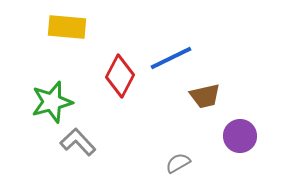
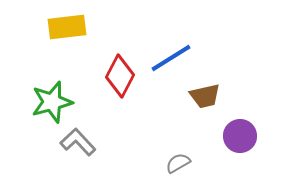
yellow rectangle: rotated 12 degrees counterclockwise
blue line: rotated 6 degrees counterclockwise
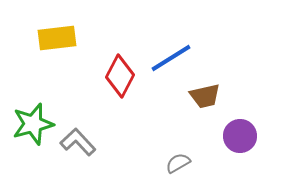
yellow rectangle: moved 10 px left, 11 px down
green star: moved 19 px left, 22 px down
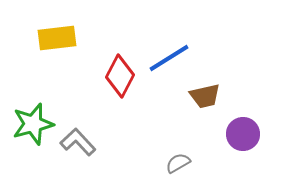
blue line: moved 2 px left
purple circle: moved 3 px right, 2 px up
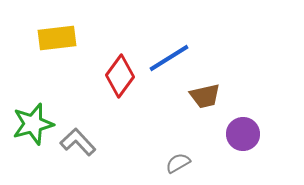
red diamond: rotated 9 degrees clockwise
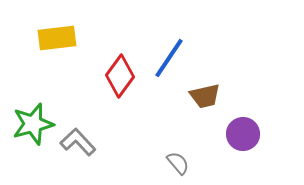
blue line: rotated 24 degrees counterclockwise
gray semicircle: rotated 80 degrees clockwise
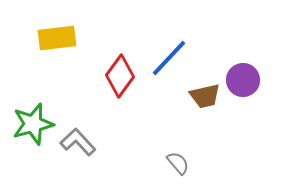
blue line: rotated 9 degrees clockwise
purple circle: moved 54 px up
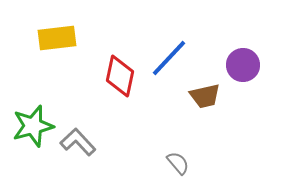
red diamond: rotated 24 degrees counterclockwise
purple circle: moved 15 px up
green star: moved 2 px down
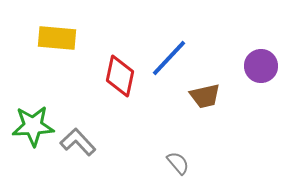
yellow rectangle: rotated 12 degrees clockwise
purple circle: moved 18 px right, 1 px down
green star: rotated 12 degrees clockwise
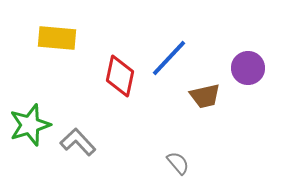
purple circle: moved 13 px left, 2 px down
green star: moved 3 px left, 1 px up; rotated 15 degrees counterclockwise
